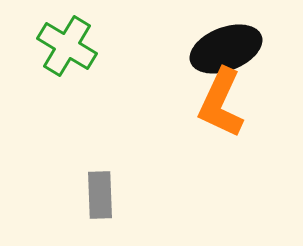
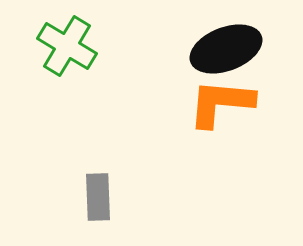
orange L-shape: rotated 70 degrees clockwise
gray rectangle: moved 2 px left, 2 px down
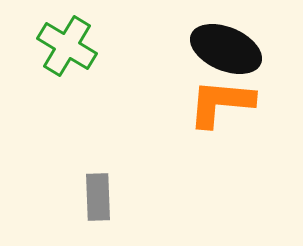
black ellipse: rotated 44 degrees clockwise
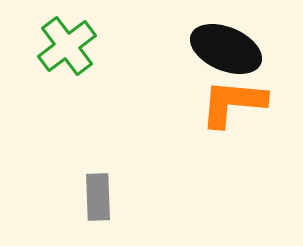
green cross: rotated 22 degrees clockwise
orange L-shape: moved 12 px right
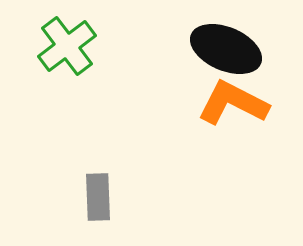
orange L-shape: rotated 22 degrees clockwise
